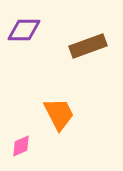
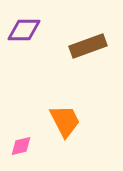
orange trapezoid: moved 6 px right, 7 px down
pink diamond: rotated 10 degrees clockwise
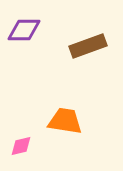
orange trapezoid: rotated 54 degrees counterclockwise
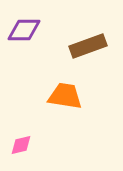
orange trapezoid: moved 25 px up
pink diamond: moved 1 px up
